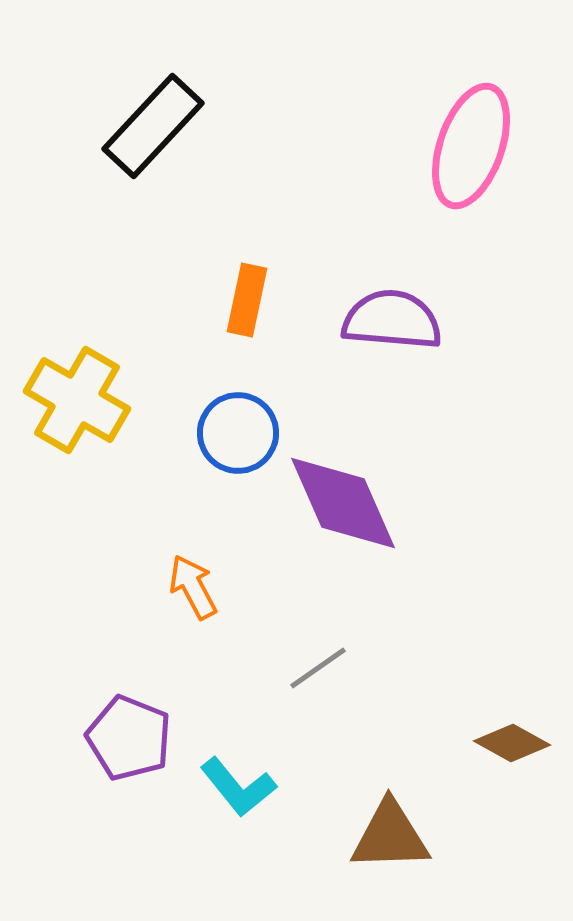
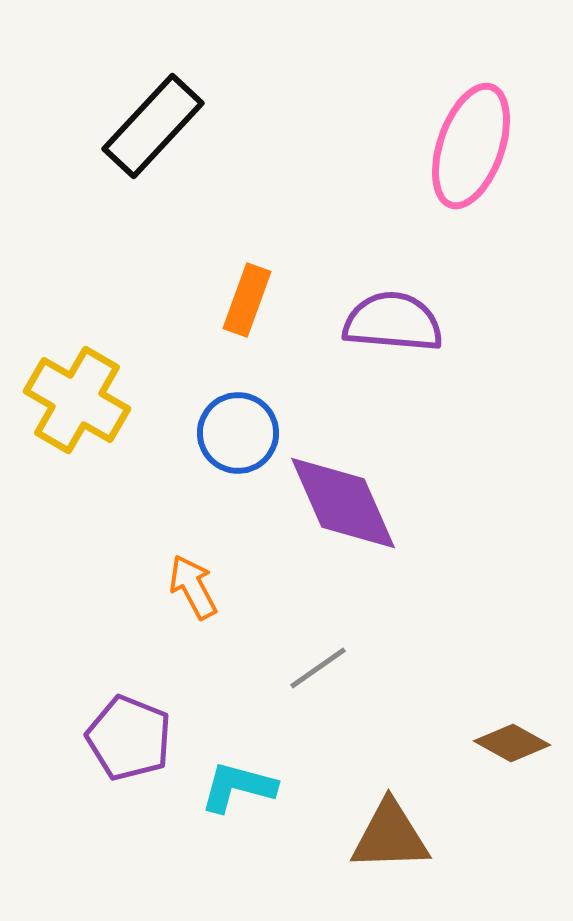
orange rectangle: rotated 8 degrees clockwise
purple semicircle: moved 1 px right, 2 px down
cyan L-shape: rotated 144 degrees clockwise
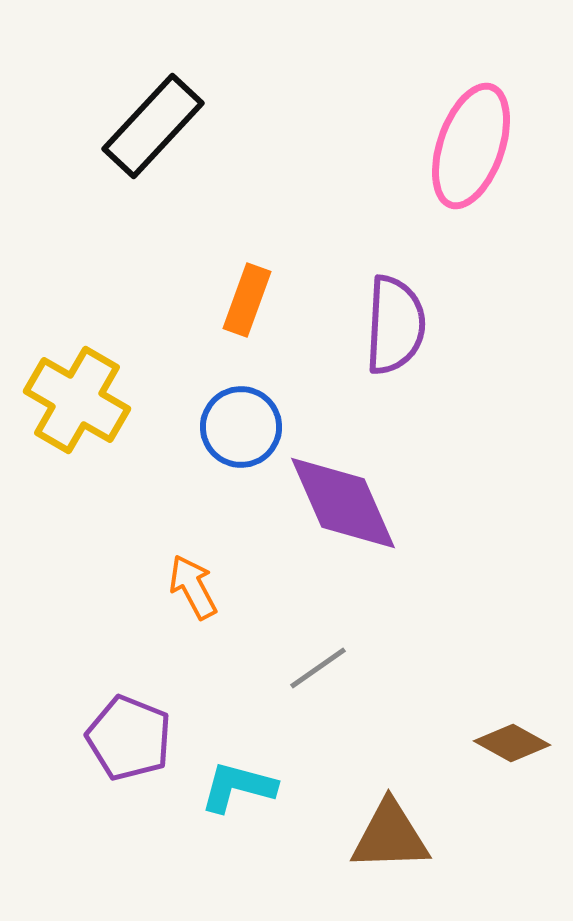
purple semicircle: moved 2 px right, 3 px down; rotated 88 degrees clockwise
blue circle: moved 3 px right, 6 px up
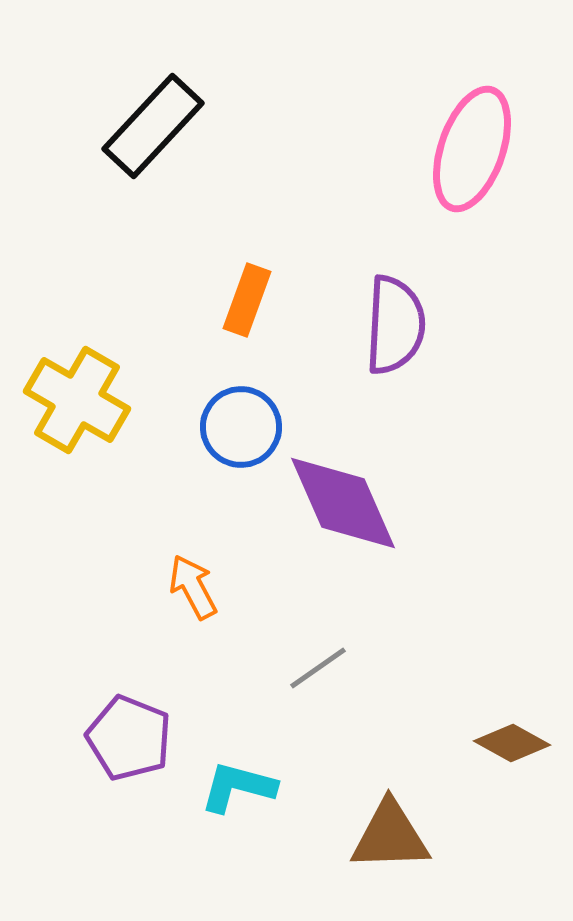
pink ellipse: moved 1 px right, 3 px down
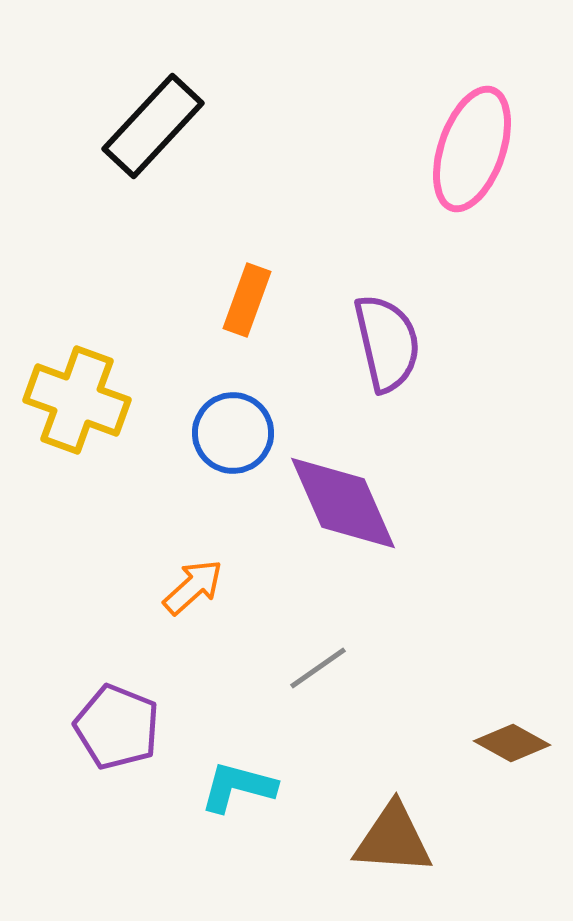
purple semicircle: moved 8 px left, 18 px down; rotated 16 degrees counterclockwise
yellow cross: rotated 10 degrees counterclockwise
blue circle: moved 8 px left, 6 px down
orange arrow: rotated 76 degrees clockwise
purple pentagon: moved 12 px left, 11 px up
brown triangle: moved 3 px right, 3 px down; rotated 6 degrees clockwise
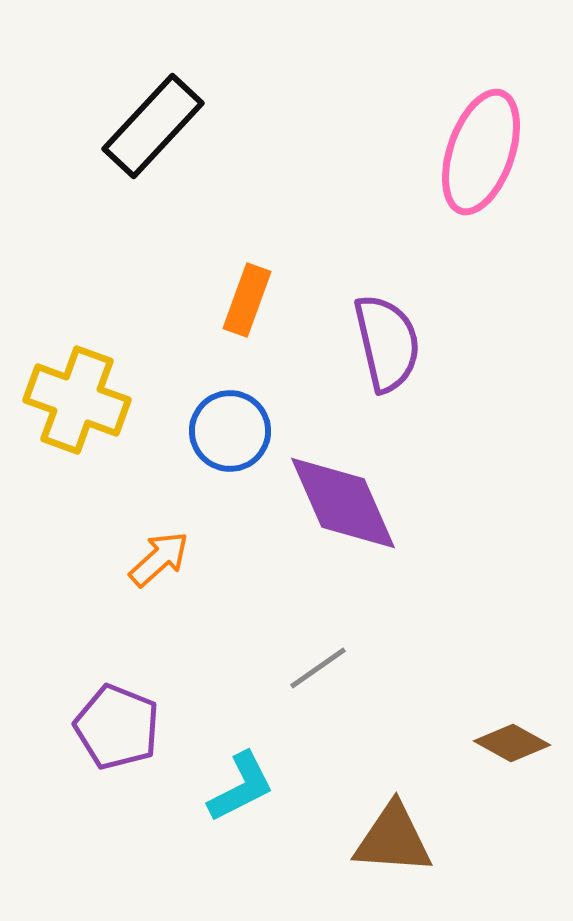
pink ellipse: moved 9 px right, 3 px down
blue circle: moved 3 px left, 2 px up
orange arrow: moved 34 px left, 28 px up
cyan L-shape: moved 3 px right; rotated 138 degrees clockwise
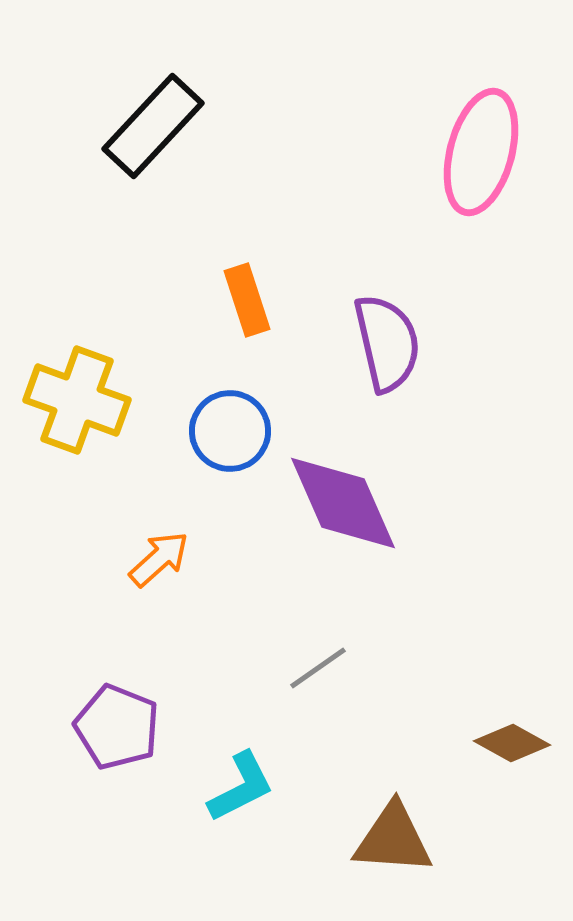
pink ellipse: rotated 4 degrees counterclockwise
orange rectangle: rotated 38 degrees counterclockwise
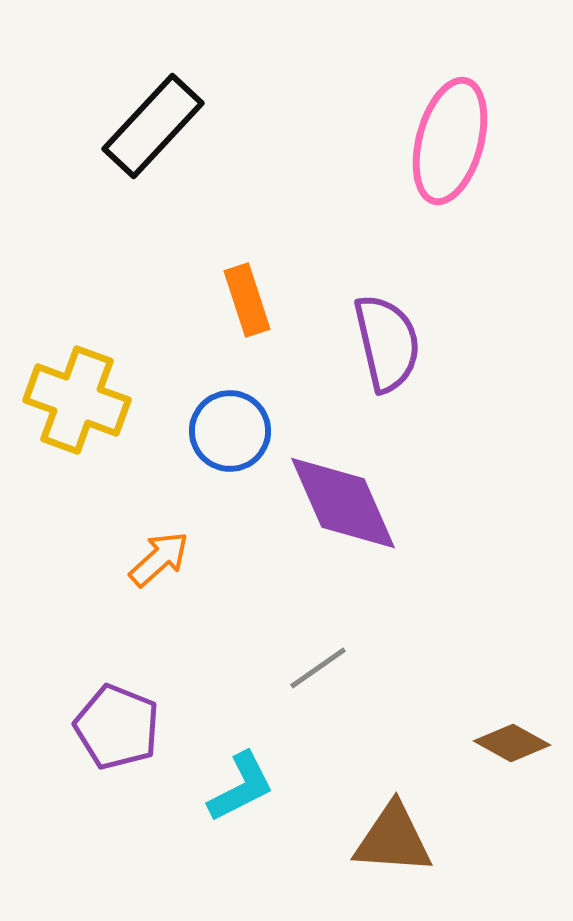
pink ellipse: moved 31 px left, 11 px up
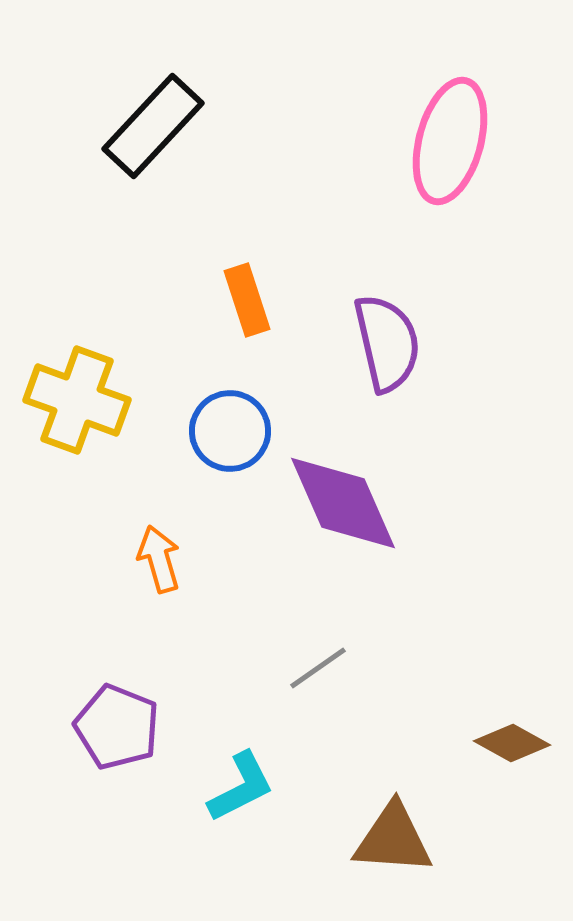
orange arrow: rotated 64 degrees counterclockwise
